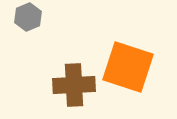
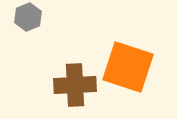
brown cross: moved 1 px right
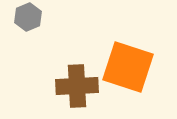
brown cross: moved 2 px right, 1 px down
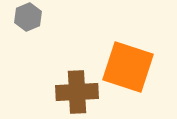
brown cross: moved 6 px down
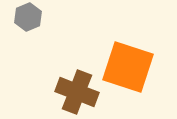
brown cross: rotated 24 degrees clockwise
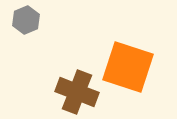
gray hexagon: moved 2 px left, 3 px down
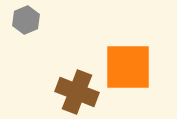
orange square: rotated 18 degrees counterclockwise
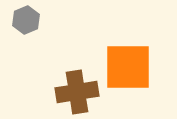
brown cross: rotated 30 degrees counterclockwise
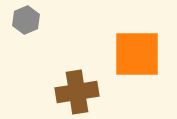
orange square: moved 9 px right, 13 px up
